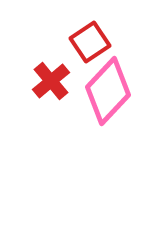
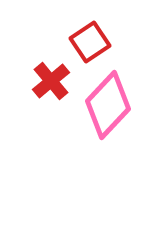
pink diamond: moved 14 px down
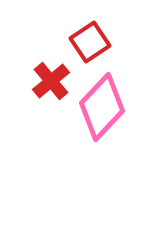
pink diamond: moved 6 px left, 2 px down
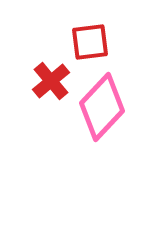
red square: rotated 27 degrees clockwise
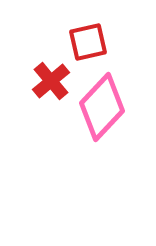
red square: moved 2 px left; rotated 6 degrees counterclockwise
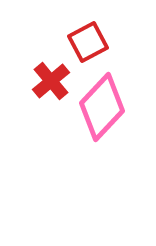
red square: rotated 15 degrees counterclockwise
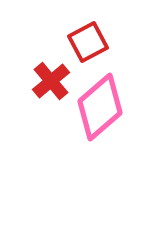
pink diamond: moved 2 px left; rotated 6 degrees clockwise
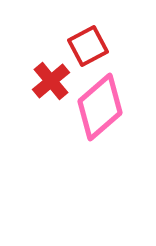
red square: moved 4 px down
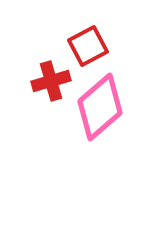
red cross: rotated 24 degrees clockwise
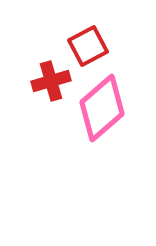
pink diamond: moved 2 px right, 1 px down
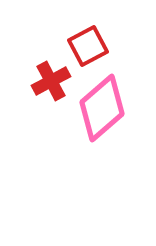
red cross: rotated 12 degrees counterclockwise
